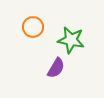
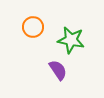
purple semicircle: moved 2 px right, 2 px down; rotated 65 degrees counterclockwise
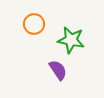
orange circle: moved 1 px right, 3 px up
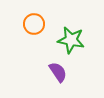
purple semicircle: moved 2 px down
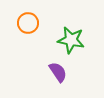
orange circle: moved 6 px left, 1 px up
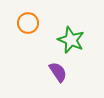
green star: rotated 12 degrees clockwise
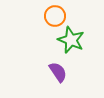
orange circle: moved 27 px right, 7 px up
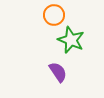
orange circle: moved 1 px left, 1 px up
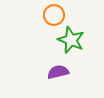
purple semicircle: rotated 70 degrees counterclockwise
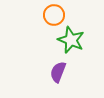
purple semicircle: rotated 55 degrees counterclockwise
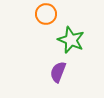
orange circle: moved 8 px left, 1 px up
